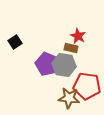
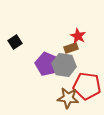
brown rectangle: rotated 32 degrees counterclockwise
brown star: moved 1 px left
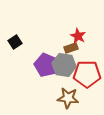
purple pentagon: moved 1 px left, 1 px down
red pentagon: moved 12 px up; rotated 8 degrees counterclockwise
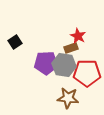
purple pentagon: moved 2 px up; rotated 25 degrees counterclockwise
red pentagon: moved 1 px up
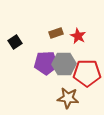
brown rectangle: moved 15 px left, 15 px up
gray hexagon: moved 1 px up; rotated 10 degrees counterclockwise
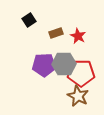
black square: moved 14 px right, 22 px up
purple pentagon: moved 2 px left, 2 px down
red pentagon: moved 6 px left
brown star: moved 10 px right, 2 px up; rotated 20 degrees clockwise
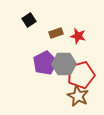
red star: rotated 14 degrees counterclockwise
purple pentagon: moved 1 px right, 2 px up; rotated 25 degrees counterclockwise
red pentagon: moved 2 px down; rotated 16 degrees counterclockwise
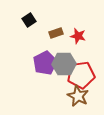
red pentagon: rotated 8 degrees clockwise
